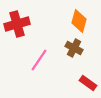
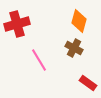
pink line: rotated 65 degrees counterclockwise
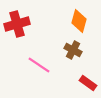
brown cross: moved 1 px left, 2 px down
pink line: moved 5 px down; rotated 25 degrees counterclockwise
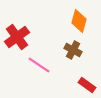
red cross: moved 13 px down; rotated 20 degrees counterclockwise
red rectangle: moved 1 px left, 2 px down
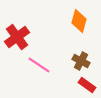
brown cross: moved 8 px right, 11 px down
